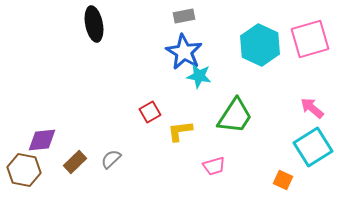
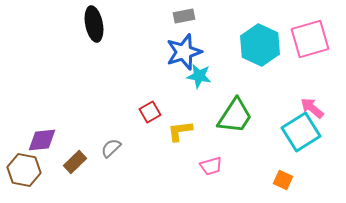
blue star: rotated 24 degrees clockwise
cyan square: moved 12 px left, 15 px up
gray semicircle: moved 11 px up
pink trapezoid: moved 3 px left
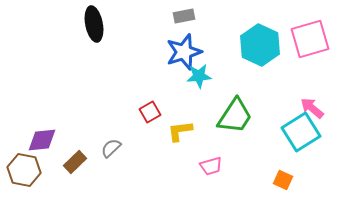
cyan star: rotated 15 degrees counterclockwise
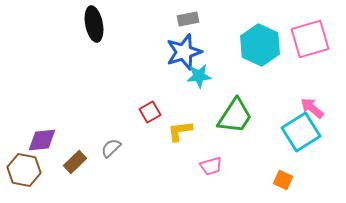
gray rectangle: moved 4 px right, 3 px down
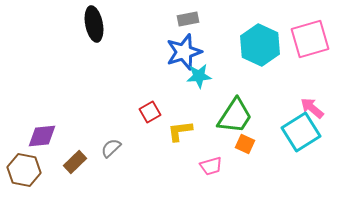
purple diamond: moved 4 px up
orange square: moved 38 px left, 36 px up
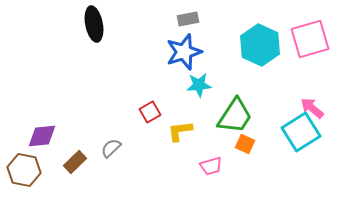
cyan star: moved 9 px down
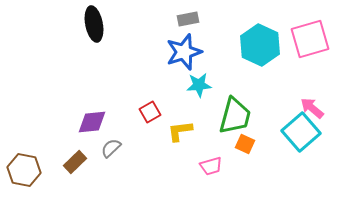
green trapezoid: rotated 18 degrees counterclockwise
cyan square: rotated 9 degrees counterclockwise
purple diamond: moved 50 px right, 14 px up
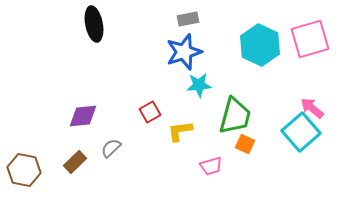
purple diamond: moved 9 px left, 6 px up
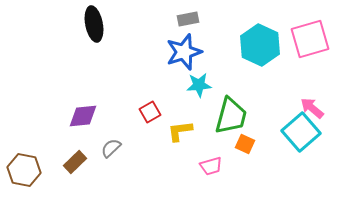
green trapezoid: moved 4 px left
